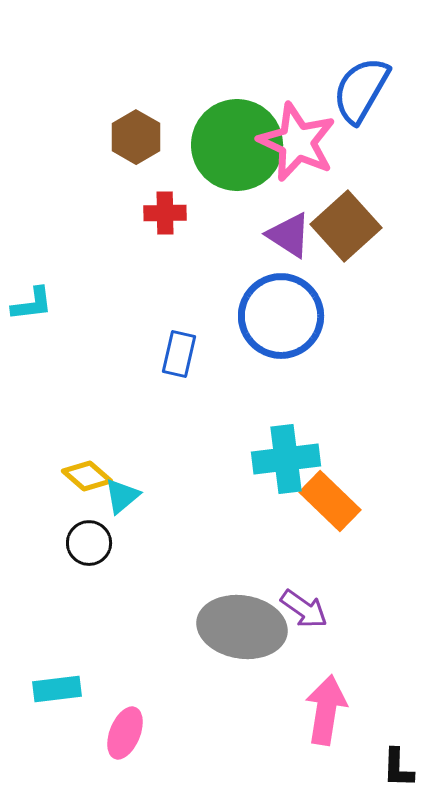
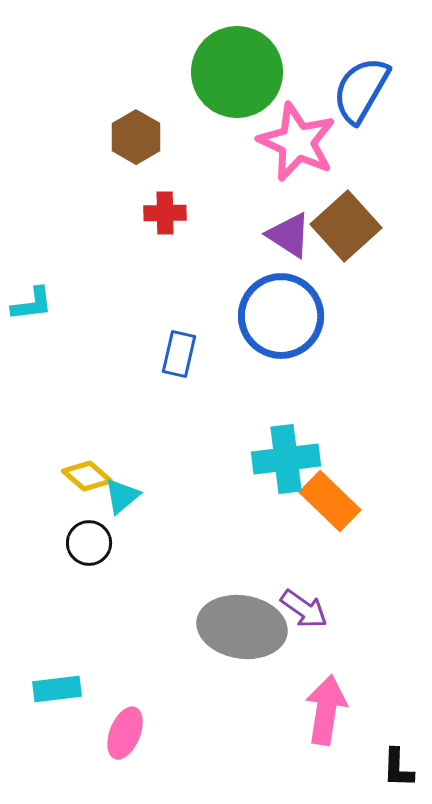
green circle: moved 73 px up
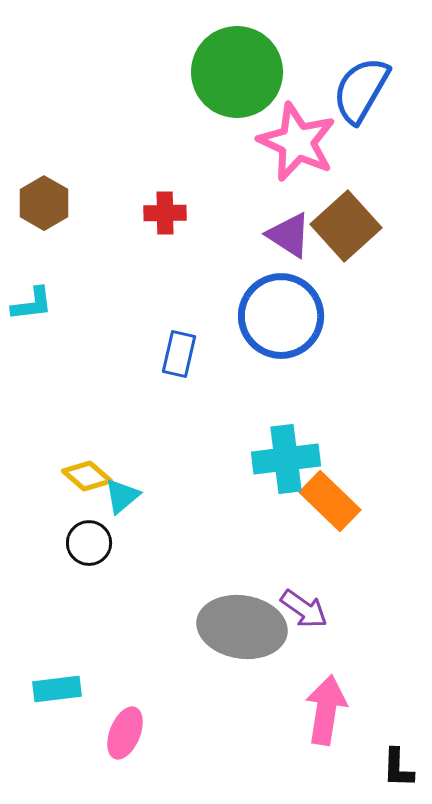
brown hexagon: moved 92 px left, 66 px down
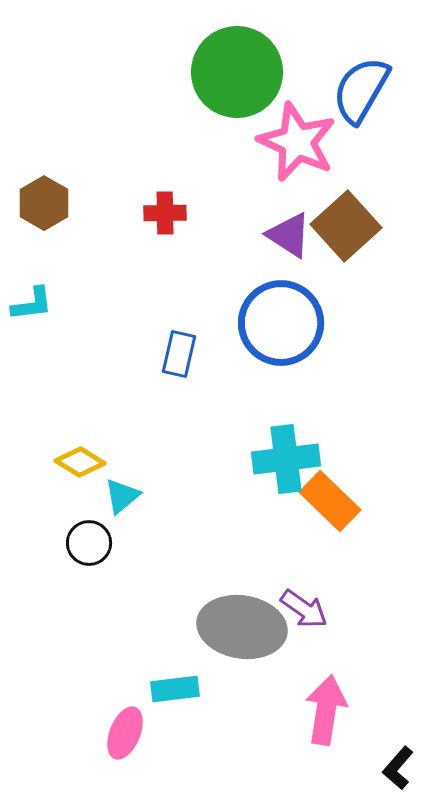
blue circle: moved 7 px down
yellow diamond: moved 7 px left, 14 px up; rotated 9 degrees counterclockwise
cyan rectangle: moved 118 px right
black L-shape: rotated 39 degrees clockwise
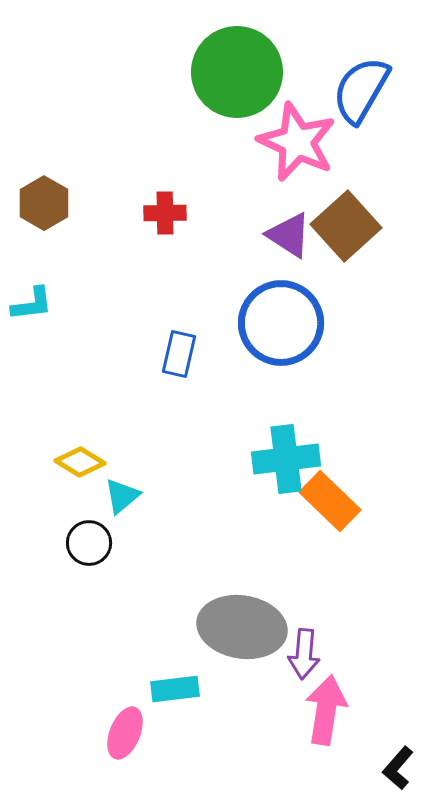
purple arrow: moved 45 px down; rotated 60 degrees clockwise
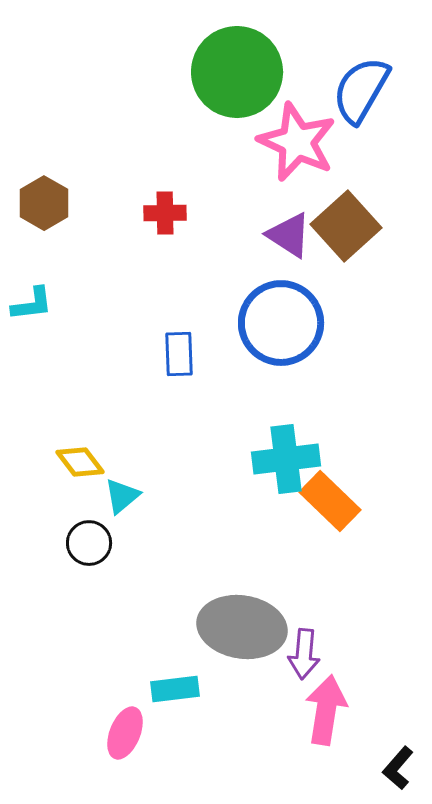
blue rectangle: rotated 15 degrees counterclockwise
yellow diamond: rotated 21 degrees clockwise
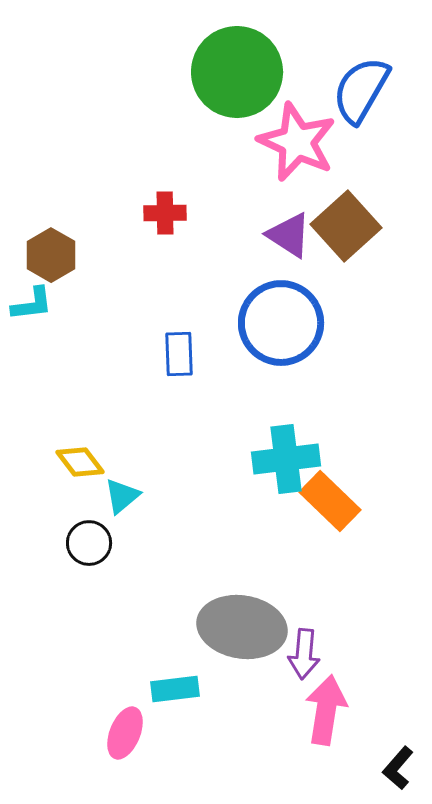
brown hexagon: moved 7 px right, 52 px down
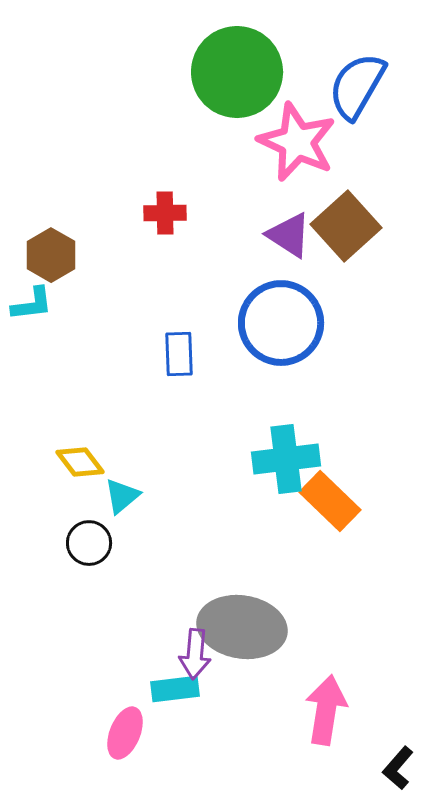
blue semicircle: moved 4 px left, 4 px up
purple arrow: moved 109 px left
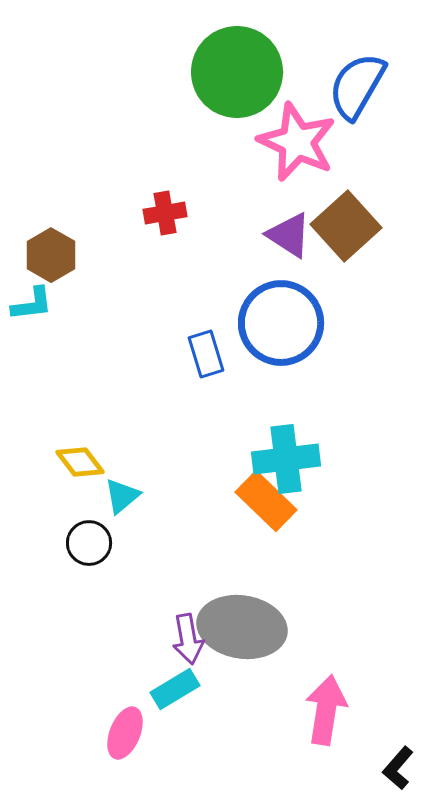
red cross: rotated 9 degrees counterclockwise
blue rectangle: moved 27 px right; rotated 15 degrees counterclockwise
orange rectangle: moved 64 px left
purple arrow: moved 7 px left, 15 px up; rotated 15 degrees counterclockwise
cyan rectangle: rotated 24 degrees counterclockwise
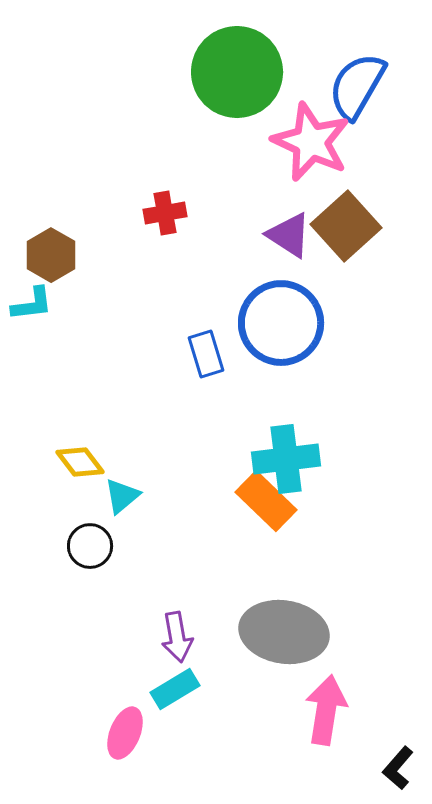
pink star: moved 14 px right
black circle: moved 1 px right, 3 px down
gray ellipse: moved 42 px right, 5 px down
purple arrow: moved 11 px left, 2 px up
